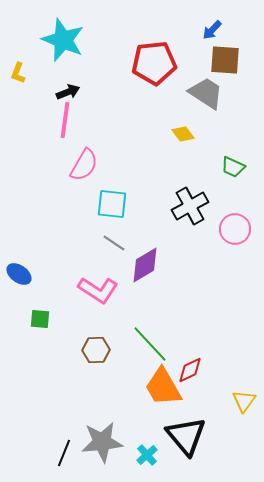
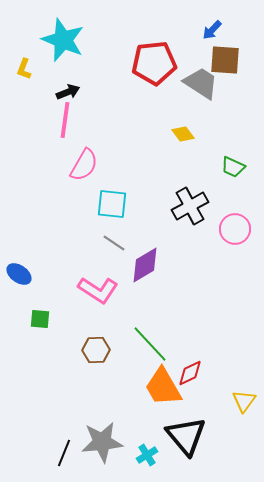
yellow L-shape: moved 6 px right, 4 px up
gray trapezoid: moved 5 px left, 10 px up
red diamond: moved 3 px down
cyan cross: rotated 10 degrees clockwise
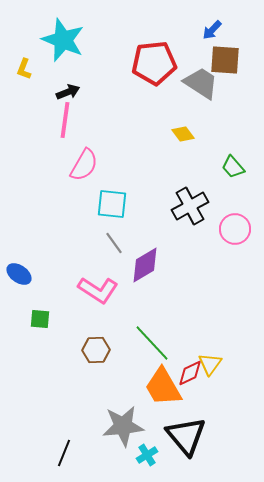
green trapezoid: rotated 25 degrees clockwise
gray line: rotated 20 degrees clockwise
green line: moved 2 px right, 1 px up
yellow triangle: moved 34 px left, 37 px up
gray star: moved 21 px right, 16 px up
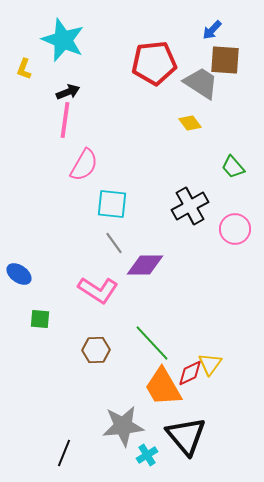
yellow diamond: moved 7 px right, 11 px up
purple diamond: rotated 30 degrees clockwise
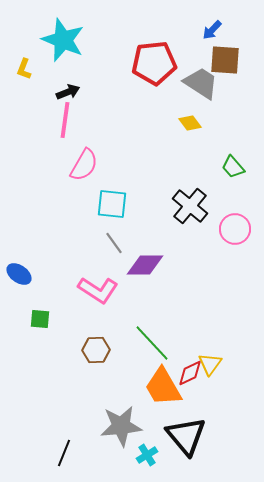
black cross: rotated 21 degrees counterclockwise
gray star: moved 2 px left
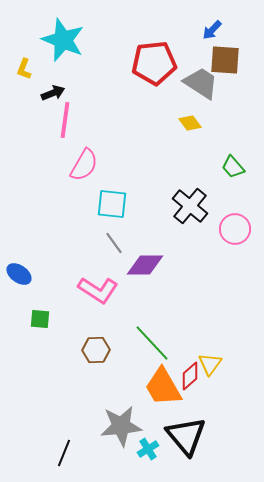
black arrow: moved 15 px left, 1 px down
red diamond: moved 3 px down; rotated 16 degrees counterclockwise
cyan cross: moved 1 px right, 6 px up
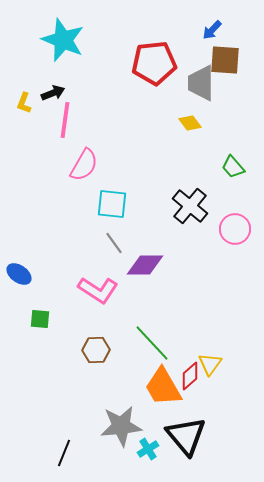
yellow L-shape: moved 34 px down
gray trapezoid: rotated 123 degrees counterclockwise
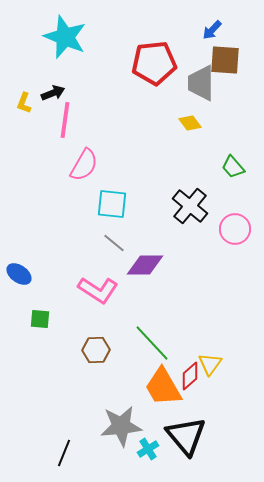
cyan star: moved 2 px right, 3 px up
gray line: rotated 15 degrees counterclockwise
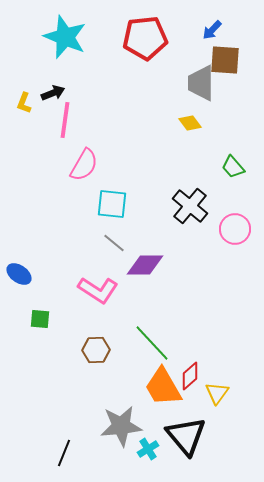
red pentagon: moved 9 px left, 25 px up
yellow triangle: moved 7 px right, 29 px down
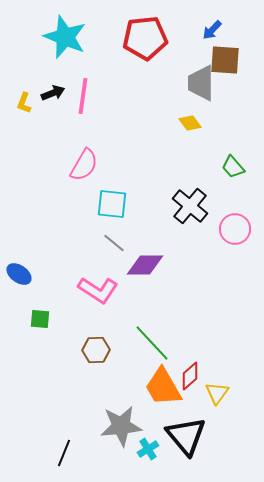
pink line: moved 18 px right, 24 px up
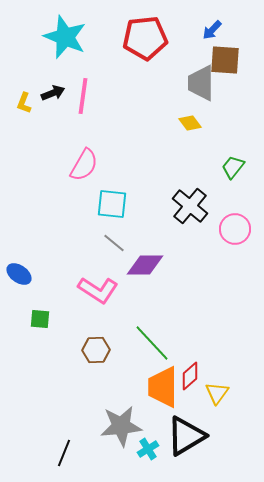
green trapezoid: rotated 80 degrees clockwise
orange trapezoid: rotated 30 degrees clockwise
black triangle: rotated 39 degrees clockwise
